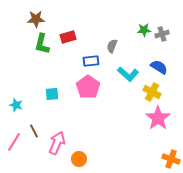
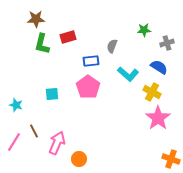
gray cross: moved 5 px right, 9 px down
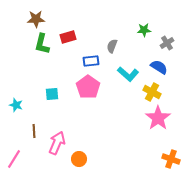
gray cross: rotated 16 degrees counterclockwise
brown line: rotated 24 degrees clockwise
pink line: moved 17 px down
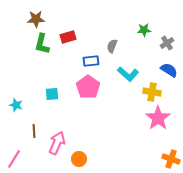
blue semicircle: moved 10 px right, 3 px down
yellow cross: rotated 18 degrees counterclockwise
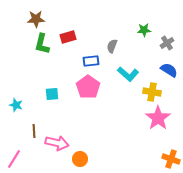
pink arrow: rotated 80 degrees clockwise
orange circle: moved 1 px right
